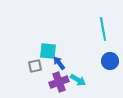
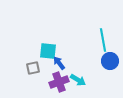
cyan line: moved 11 px down
gray square: moved 2 px left, 2 px down
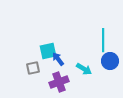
cyan line: rotated 10 degrees clockwise
cyan square: rotated 18 degrees counterclockwise
blue arrow: moved 1 px left, 4 px up
cyan arrow: moved 6 px right, 11 px up
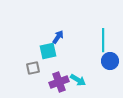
blue arrow: moved 22 px up; rotated 72 degrees clockwise
cyan arrow: moved 6 px left, 11 px down
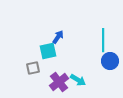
purple cross: rotated 18 degrees counterclockwise
